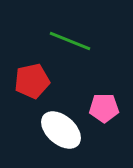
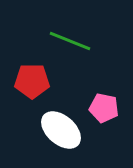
red pentagon: rotated 12 degrees clockwise
pink pentagon: rotated 12 degrees clockwise
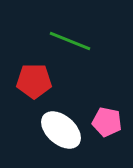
red pentagon: moved 2 px right
pink pentagon: moved 3 px right, 14 px down
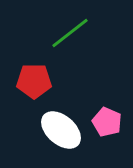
green line: moved 8 px up; rotated 60 degrees counterclockwise
pink pentagon: rotated 12 degrees clockwise
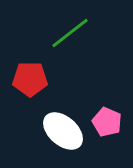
red pentagon: moved 4 px left, 2 px up
white ellipse: moved 2 px right, 1 px down
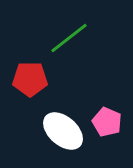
green line: moved 1 px left, 5 px down
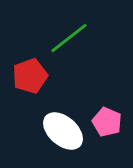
red pentagon: moved 3 px up; rotated 20 degrees counterclockwise
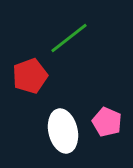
white ellipse: rotated 36 degrees clockwise
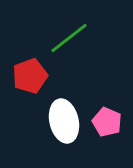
white ellipse: moved 1 px right, 10 px up
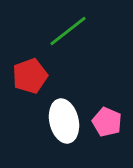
green line: moved 1 px left, 7 px up
